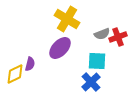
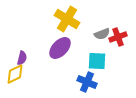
purple semicircle: moved 8 px left, 6 px up
blue cross: moved 4 px left; rotated 24 degrees counterclockwise
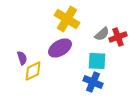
gray semicircle: rotated 21 degrees counterclockwise
purple ellipse: rotated 15 degrees clockwise
purple semicircle: rotated 32 degrees counterclockwise
yellow diamond: moved 18 px right, 3 px up
blue cross: moved 6 px right
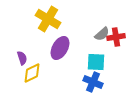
yellow cross: moved 19 px left
red cross: moved 2 px left; rotated 12 degrees clockwise
purple ellipse: rotated 30 degrees counterclockwise
cyan square: moved 1 px left, 1 px down
yellow diamond: moved 1 px left, 2 px down
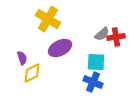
purple ellipse: rotated 35 degrees clockwise
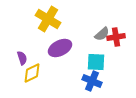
blue cross: moved 1 px left, 1 px up
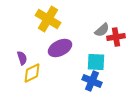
gray semicircle: moved 4 px up
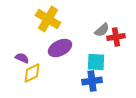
purple semicircle: rotated 48 degrees counterclockwise
blue cross: rotated 30 degrees counterclockwise
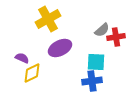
yellow cross: rotated 30 degrees clockwise
